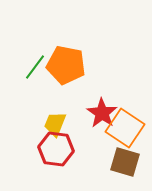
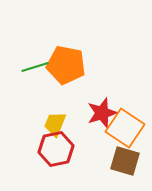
green line: rotated 36 degrees clockwise
red star: rotated 20 degrees clockwise
red hexagon: rotated 20 degrees counterclockwise
brown square: moved 1 px up
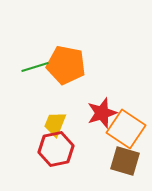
orange square: moved 1 px right, 1 px down
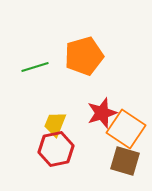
orange pentagon: moved 18 px right, 9 px up; rotated 27 degrees counterclockwise
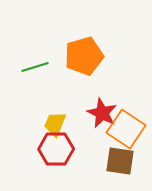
red star: rotated 28 degrees counterclockwise
red hexagon: rotated 12 degrees clockwise
brown square: moved 5 px left; rotated 8 degrees counterclockwise
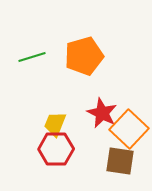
green line: moved 3 px left, 10 px up
orange square: moved 3 px right; rotated 9 degrees clockwise
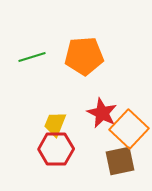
orange pentagon: rotated 12 degrees clockwise
brown square: rotated 20 degrees counterclockwise
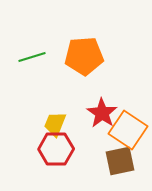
red star: rotated 8 degrees clockwise
orange square: moved 1 px left, 1 px down; rotated 9 degrees counterclockwise
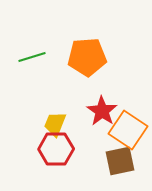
orange pentagon: moved 3 px right, 1 px down
red star: moved 2 px up
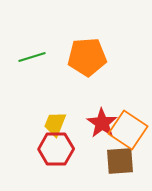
red star: moved 12 px down
brown square: rotated 8 degrees clockwise
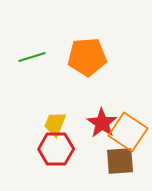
orange square: moved 2 px down
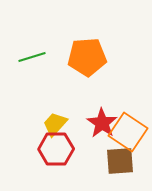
yellow trapezoid: rotated 20 degrees clockwise
